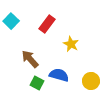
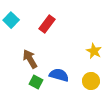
cyan square: moved 1 px up
yellow star: moved 23 px right, 7 px down
brown arrow: rotated 12 degrees clockwise
green square: moved 1 px left, 1 px up
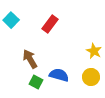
red rectangle: moved 3 px right
yellow circle: moved 4 px up
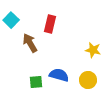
red rectangle: rotated 24 degrees counterclockwise
yellow star: moved 1 px left, 1 px up; rotated 14 degrees counterclockwise
brown arrow: moved 16 px up
yellow circle: moved 3 px left, 3 px down
green square: rotated 32 degrees counterclockwise
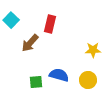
brown arrow: rotated 108 degrees counterclockwise
yellow star: rotated 14 degrees counterclockwise
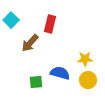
yellow star: moved 8 px left, 9 px down
blue semicircle: moved 1 px right, 2 px up
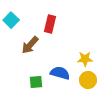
brown arrow: moved 2 px down
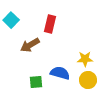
brown arrow: rotated 18 degrees clockwise
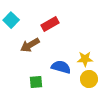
red rectangle: rotated 48 degrees clockwise
blue semicircle: moved 1 px right, 6 px up
yellow circle: moved 1 px right, 1 px up
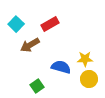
cyan square: moved 5 px right, 4 px down
green square: moved 1 px right, 4 px down; rotated 32 degrees counterclockwise
